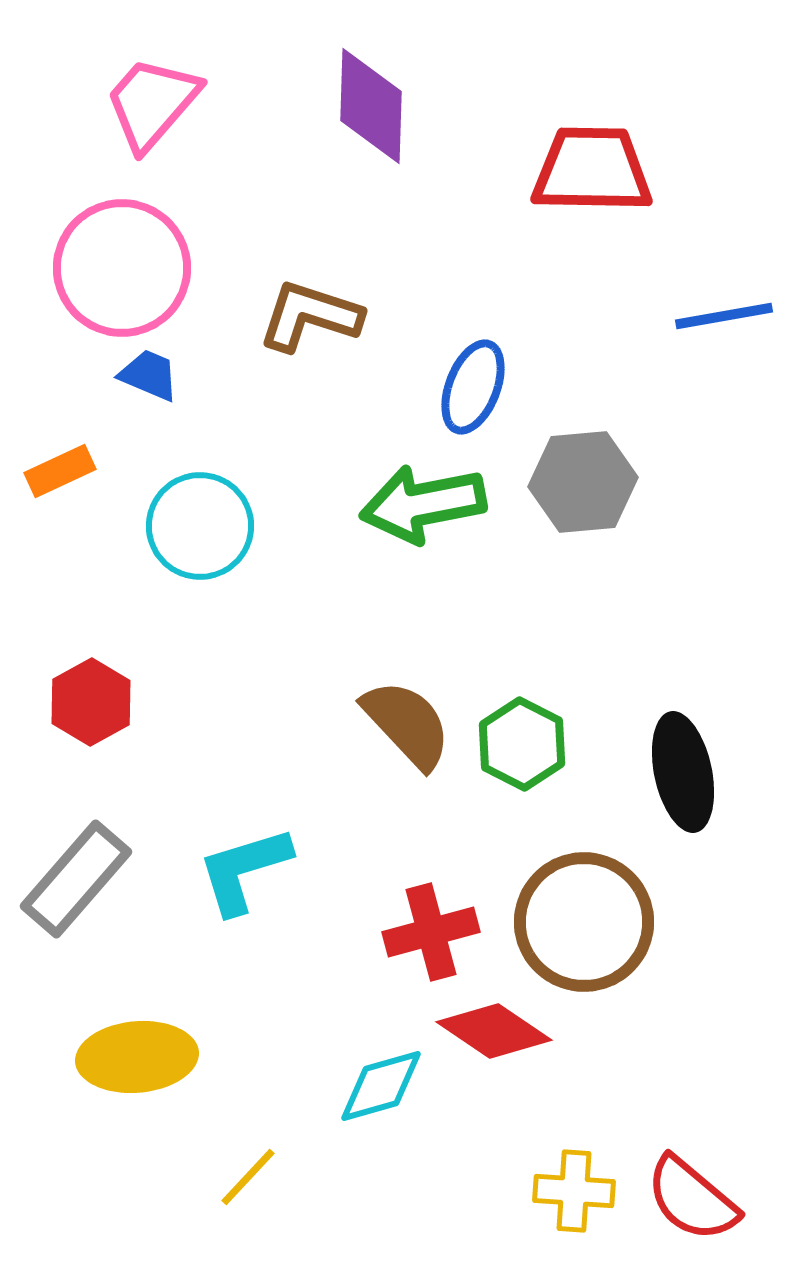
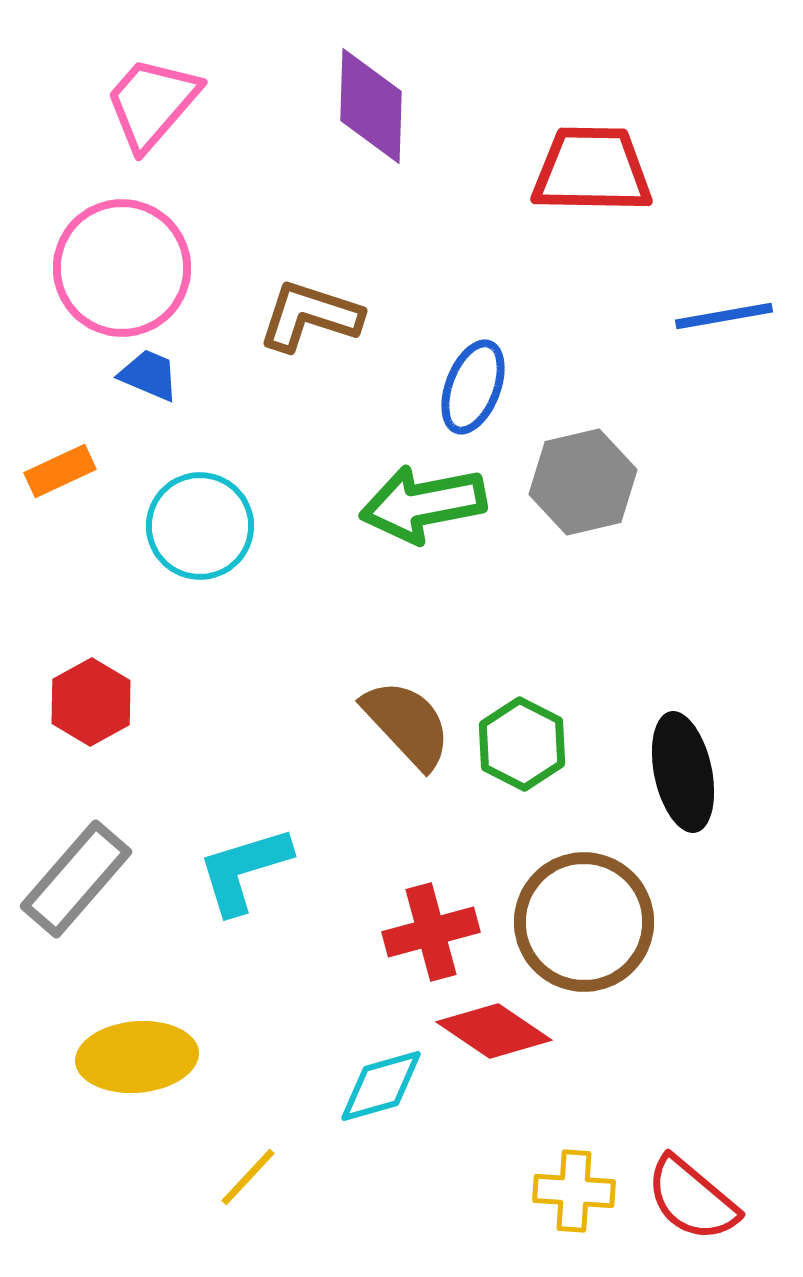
gray hexagon: rotated 8 degrees counterclockwise
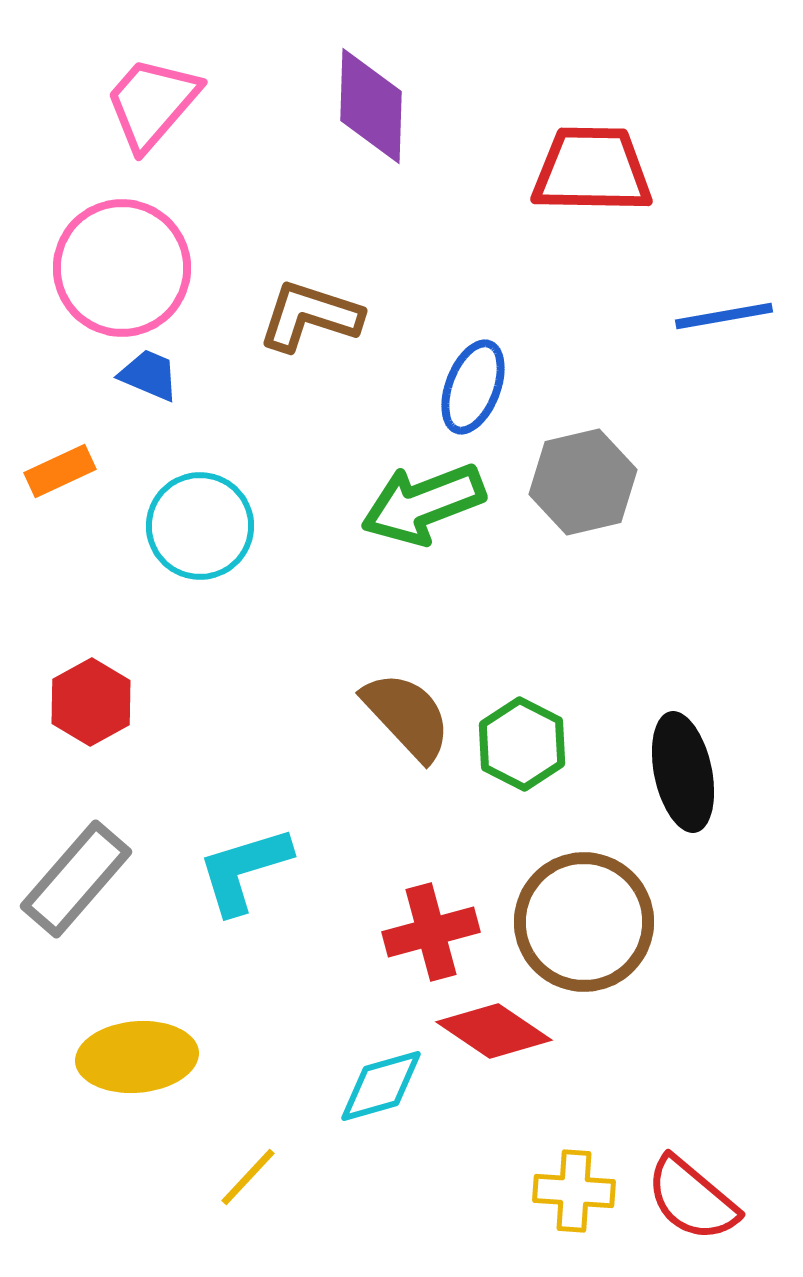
green arrow: rotated 10 degrees counterclockwise
brown semicircle: moved 8 px up
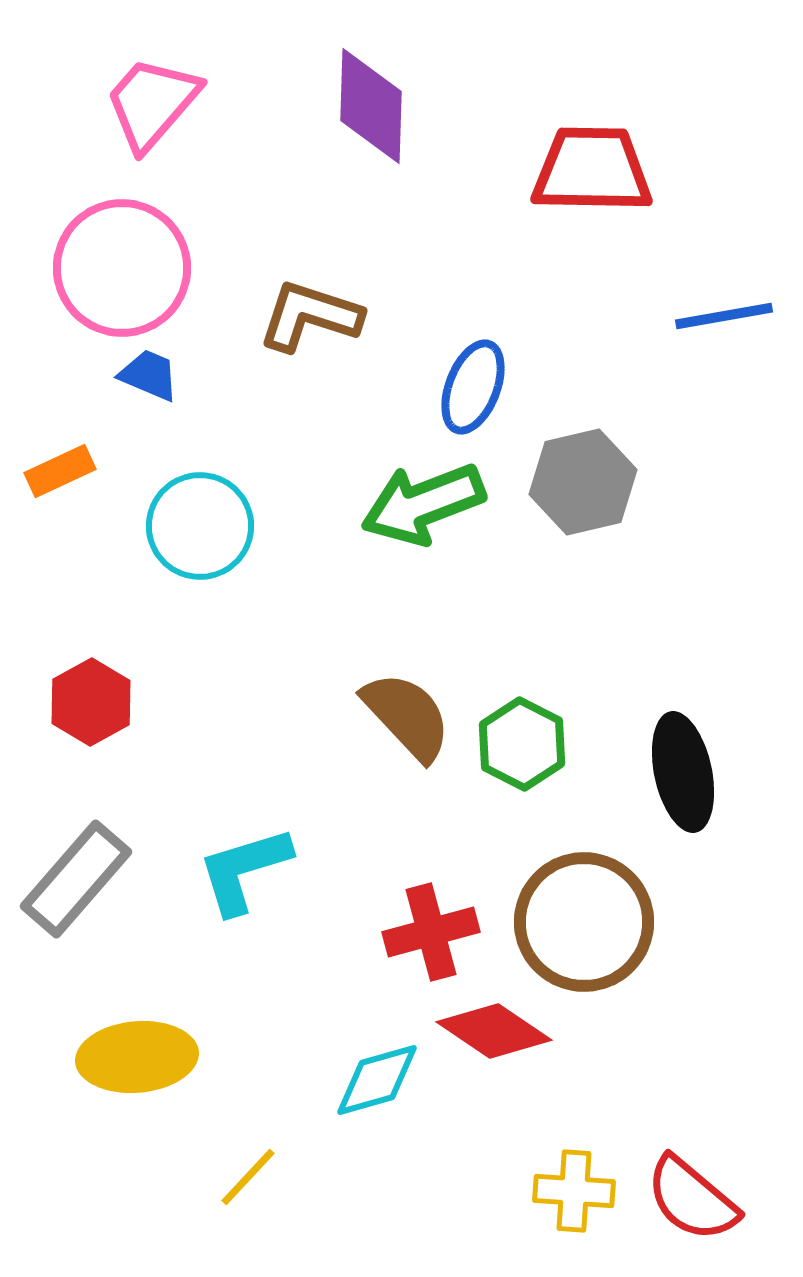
cyan diamond: moved 4 px left, 6 px up
